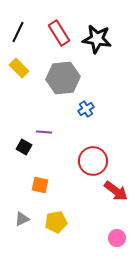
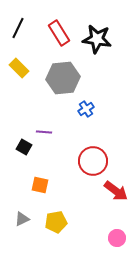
black line: moved 4 px up
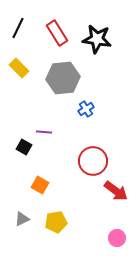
red rectangle: moved 2 px left
orange square: rotated 18 degrees clockwise
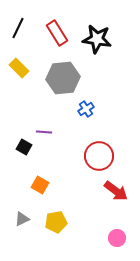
red circle: moved 6 px right, 5 px up
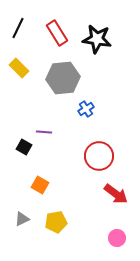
red arrow: moved 3 px down
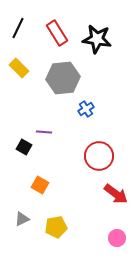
yellow pentagon: moved 5 px down
